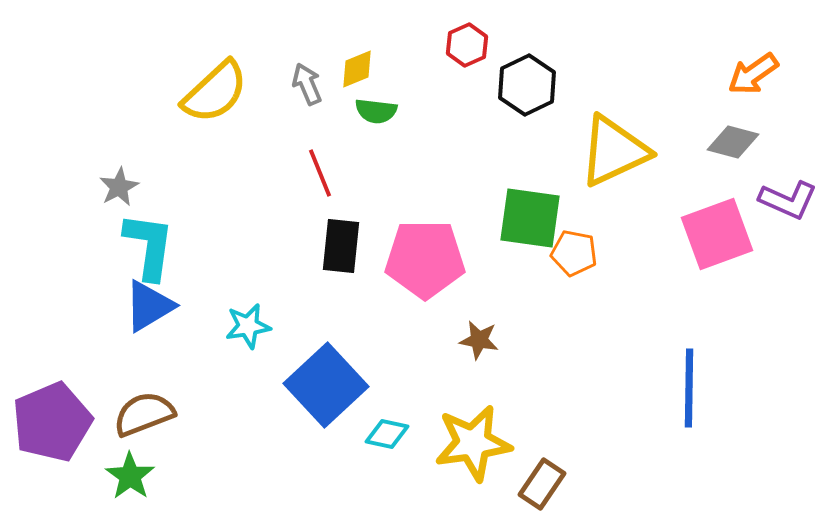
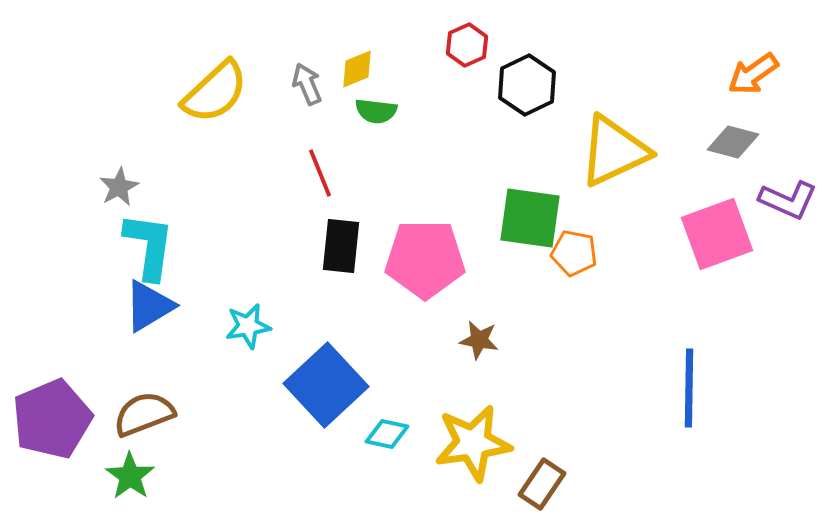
purple pentagon: moved 3 px up
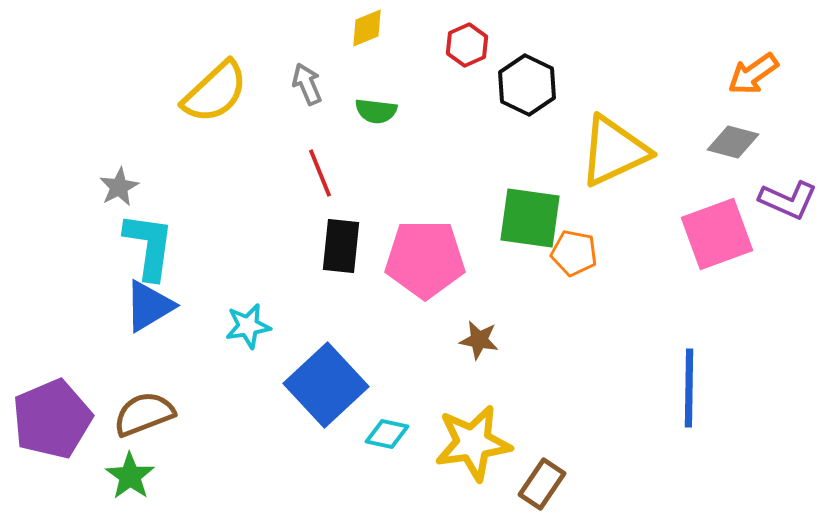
yellow diamond: moved 10 px right, 41 px up
black hexagon: rotated 8 degrees counterclockwise
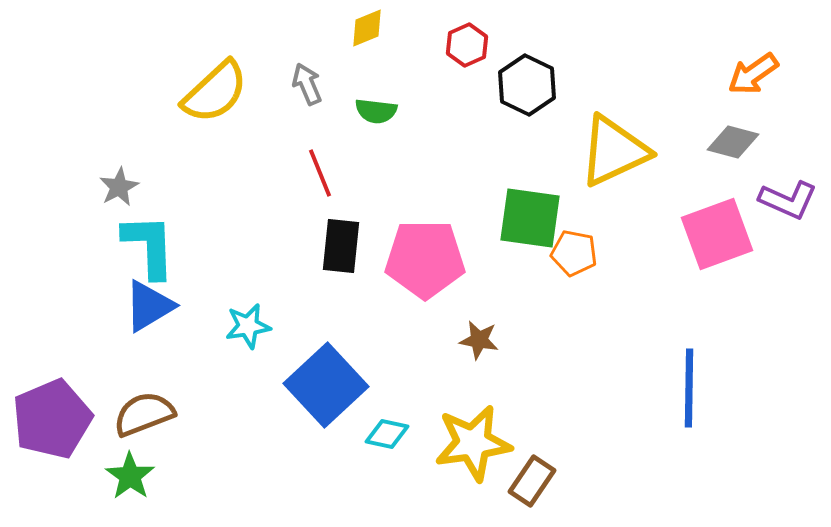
cyan L-shape: rotated 10 degrees counterclockwise
brown rectangle: moved 10 px left, 3 px up
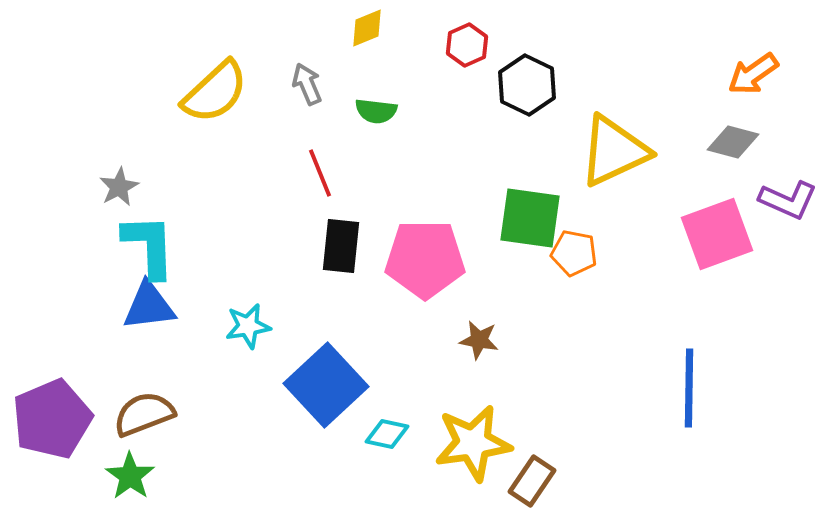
blue triangle: rotated 24 degrees clockwise
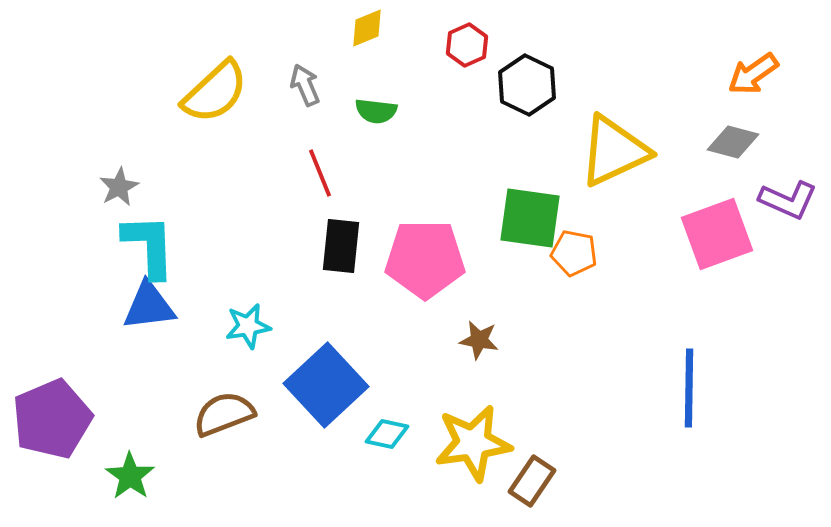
gray arrow: moved 2 px left, 1 px down
brown semicircle: moved 80 px right
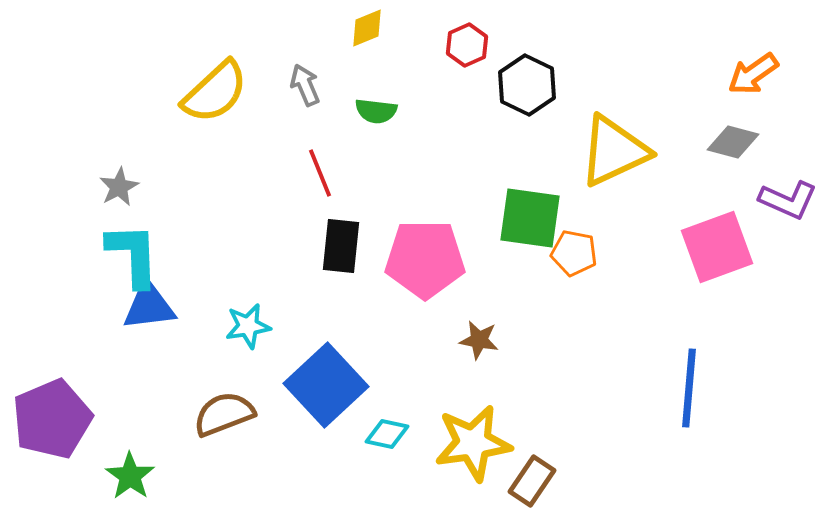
pink square: moved 13 px down
cyan L-shape: moved 16 px left, 9 px down
blue line: rotated 4 degrees clockwise
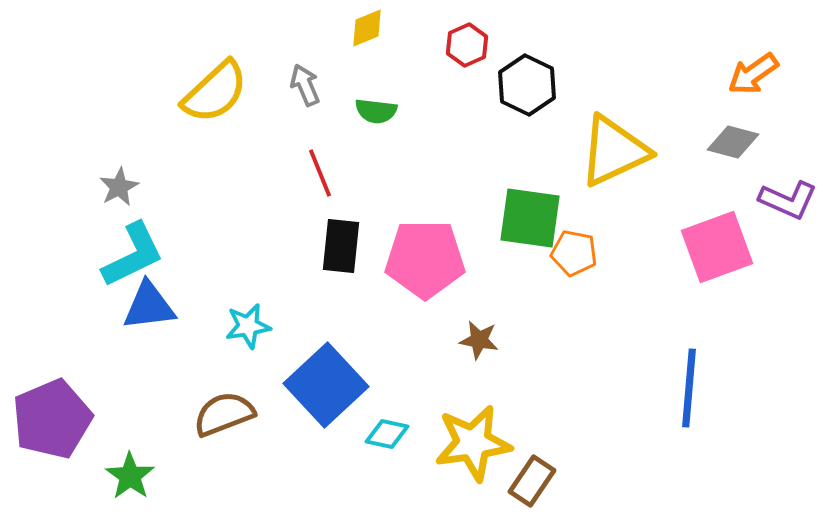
cyan L-shape: rotated 66 degrees clockwise
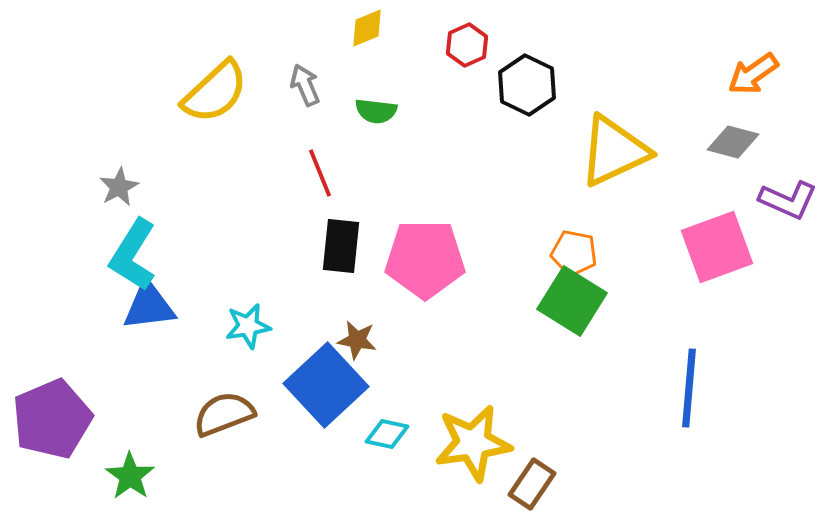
green square: moved 42 px right, 83 px down; rotated 24 degrees clockwise
cyan L-shape: rotated 148 degrees clockwise
brown star: moved 122 px left
brown rectangle: moved 3 px down
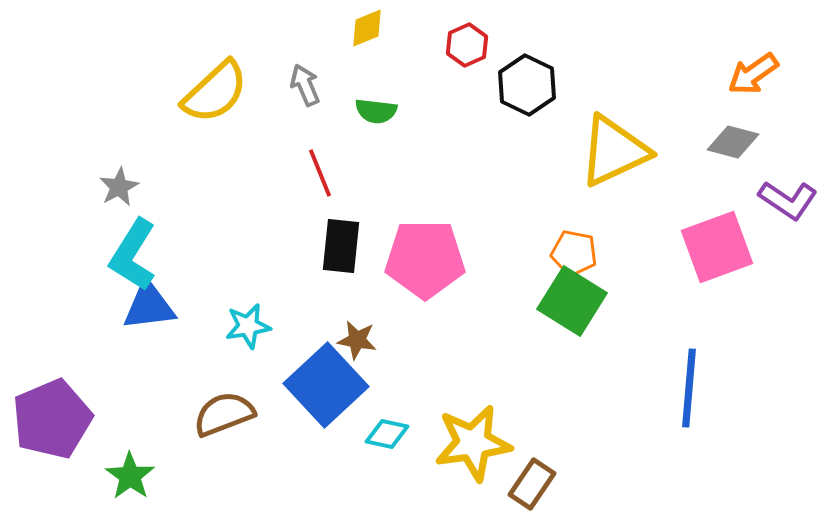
purple L-shape: rotated 10 degrees clockwise
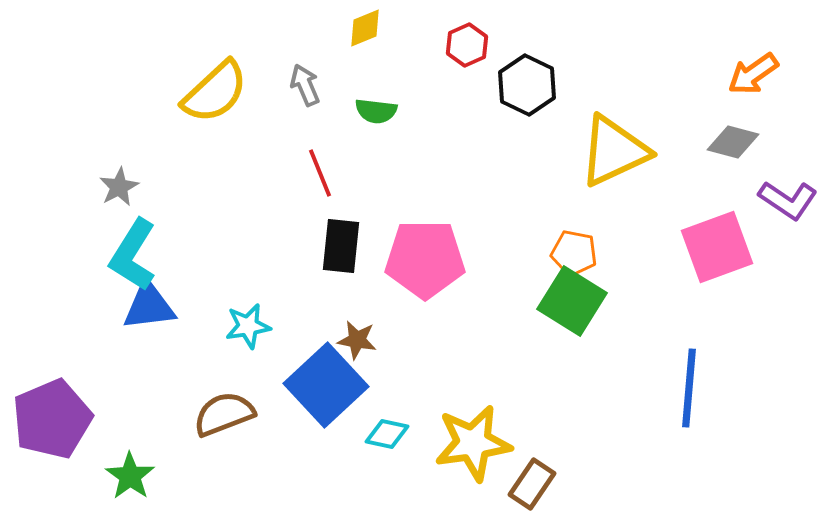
yellow diamond: moved 2 px left
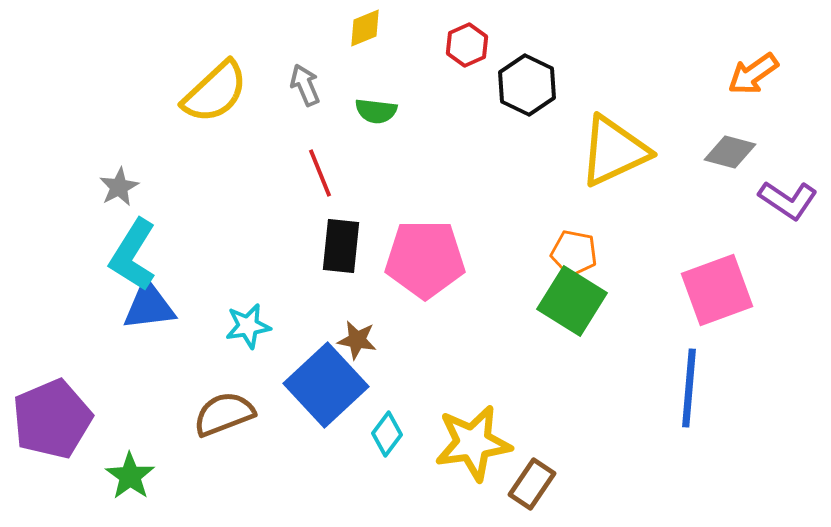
gray diamond: moved 3 px left, 10 px down
pink square: moved 43 px down
cyan diamond: rotated 66 degrees counterclockwise
